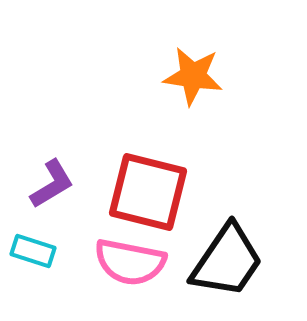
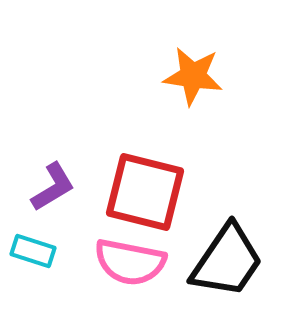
purple L-shape: moved 1 px right, 3 px down
red square: moved 3 px left
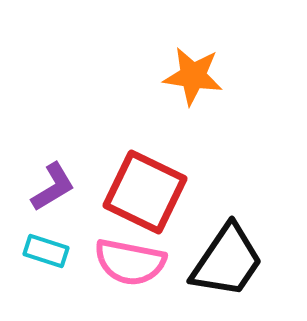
red square: rotated 12 degrees clockwise
cyan rectangle: moved 13 px right
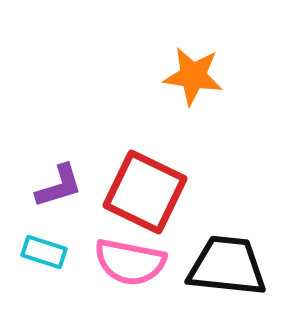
purple L-shape: moved 6 px right, 1 px up; rotated 14 degrees clockwise
cyan rectangle: moved 2 px left, 1 px down
black trapezoid: moved 5 px down; rotated 118 degrees counterclockwise
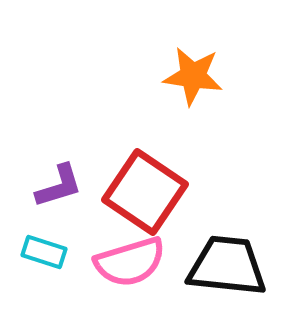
red square: rotated 8 degrees clockwise
pink semicircle: rotated 28 degrees counterclockwise
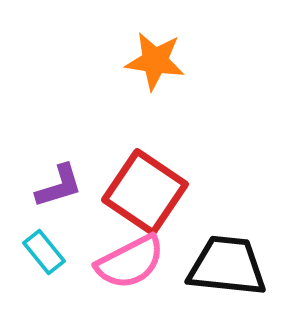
orange star: moved 38 px left, 15 px up
cyan rectangle: rotated 33 degrees clockwise
pink semicircle: rotated 10 degrees counterclockwise
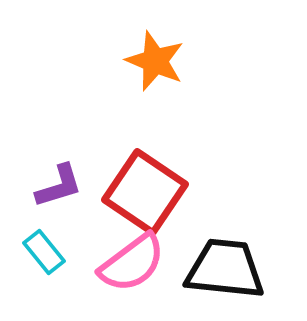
orange star: rotated 14 degrees clockwise
pink semicircle: moved 2 px right, 1 px down; rotated 10 degrees counterclockwise
black trapezoid: moved 2 px left, 3 px down
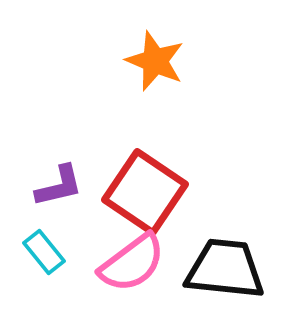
purple L-shape: rotated 4 degrees clockwise
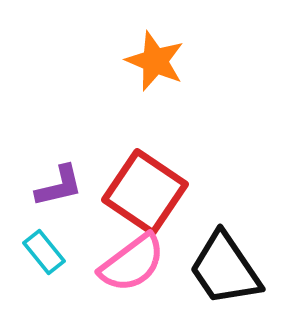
black trapezoid: rotated 130 degrees counterclockwise
